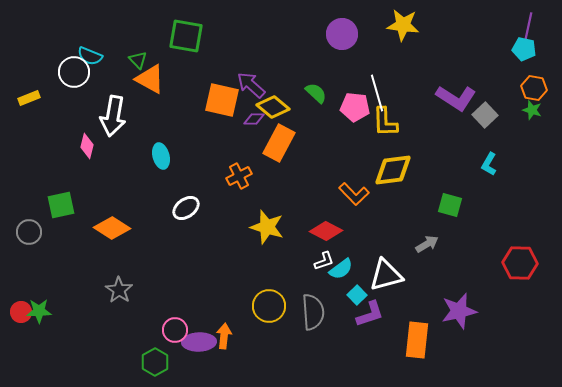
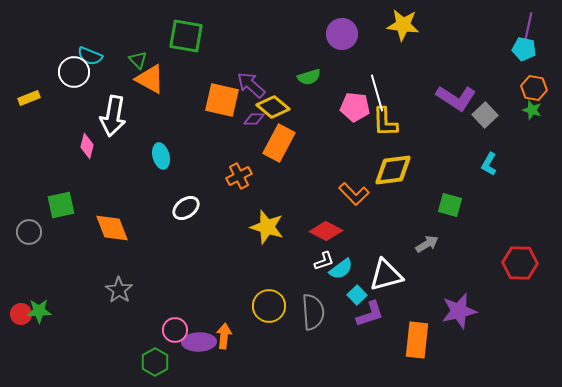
green semicircle at (316, 93): moved 7 px left, 16 px up; rotated 120 degrees clockwise
orange diamond at (112, 228): rotated 36 degrees clockwise
red circle at (21, 312): moved 2 px down
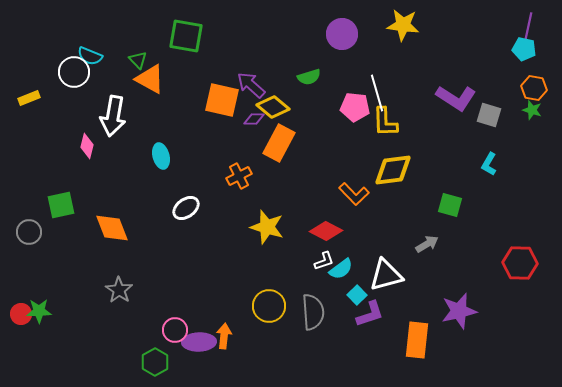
gray square at (485, 115): moved 4 px right; rotated 30 degrees counterclockwise
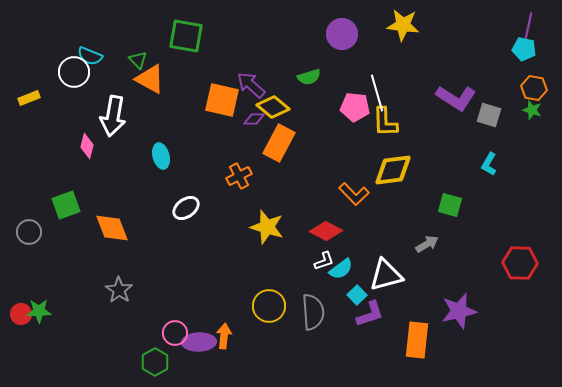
green square at (61, 205): moved 5 px right; rotated 8 degrees counterclockwise
pink circle at (175, 330): moved 3 px down
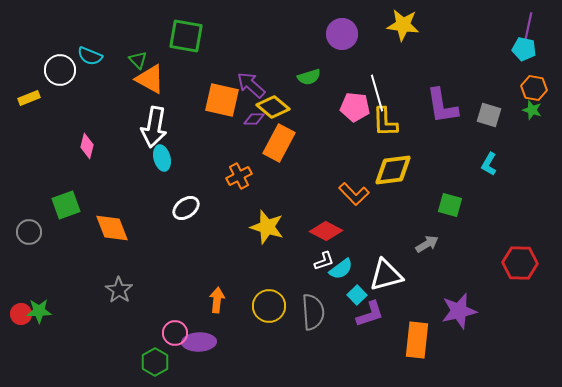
white circle at (74, 72): moved 14 px left, 2 px up
purple L-shape at (456, 98): moved 14 px left, 8 px down; rotated 48 degrees clockwise
white arrow at (113, 116): moved 41 px right, 11 px down
cyan ellipse at (161, 156): moved 1 px right, 2 px down
orange arrow at (224, 336): moved 7 px left, 36 px up
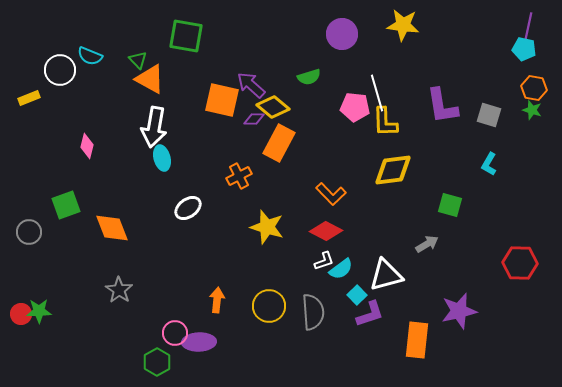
orange L-shape at (354, 194): moved 23 px left
white ellipse at (186, 208): moved 2 px right
green hexagon at (155, 362): moved 2 px right
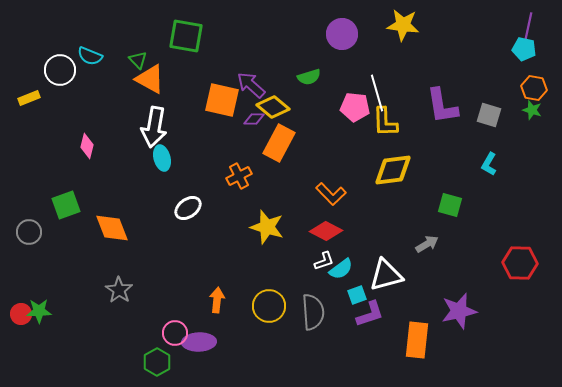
cyan square at (357, 295): rotated 24 degrees clockwise
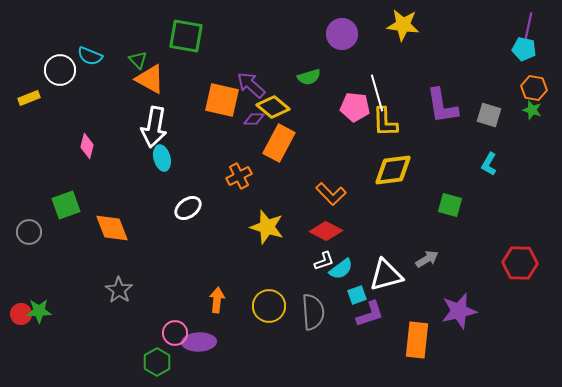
gray arrow at (427, 244): moved 15 px down
